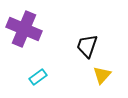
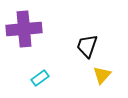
purple cross: rotated 28 degrees counterclockwise
cyan rectangle: moved 2 px right, 1 px down
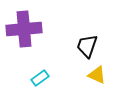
yellow triangle: moved 5 px left; rotated 48 degrees counterclockwise
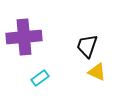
purple cross: moved 8 px down
yellow triangle: moved 3 px up
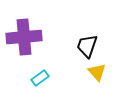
yellow triangle: rotated 24 degrees clockwise
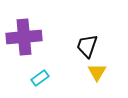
yellow triangle: rotated 12 degrees clockwise
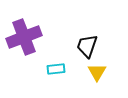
purple cross: rotated 16 degrees counterclockwise
cyan rectangle: moved 16 px right, 9 px up; rotated 30 degrees clockwise
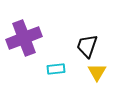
purple cross: moved 1 px down
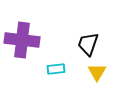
purple cross: moved 2 px left, 2 px down; rotated 28 degrees clockwise
black trapezoid: moved 1 px right, 2 px up
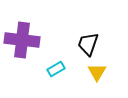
cyan rectangle: rotated 24 degrees counterclockwise
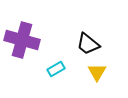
purple cross: rotated 8 degrees clockwise
black trapezoid: rotated 70 degrees counterclockwise
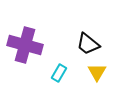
purple cross: moved 3 px right, 5 px down
cyan rectangle: moved 3 px right, 4 px down; rotated 30 degrees counterclockwise
